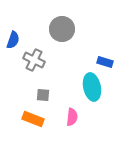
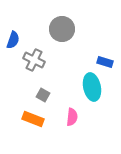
gray square: rotated 24 degrees clockwise
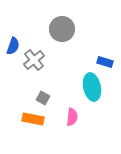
blue semicircle: moved 6 px down
gray cross: rotated 25 degrees clockwise
gray square: moved 3 px down
orange rectangle: rotated 10 degrees counterclockwise
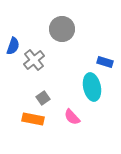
gray square: rotated 24 degrees clockwise
pink semicircle: rotated 132 degrees clockwise
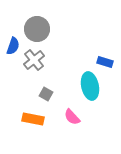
gray circle: moved 25 px left
cyan ellipse: moved 2 px left, 1 px up
gray square: moved 3 px right, 4 px up; rotated 24 degrees counterclockwise
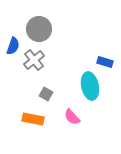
gray circle: moved 2 px right
